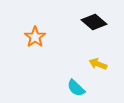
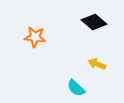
orange star: rotated 30 degrees counterclockwise
yellow arrow: moved 1 px left
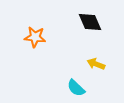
black diamond: moved 4 px left; rotated 25 degrees clockwise
yellow arrow: moved 1 px left
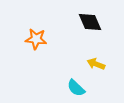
orange star: moved 1 px right, 2 px down
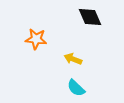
black diamond: moved 5 px up
yellow arrow: moved 23 px left, 5 px up
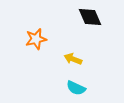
orange star: rotated 20 degrees counterclockwise
cyan semicircle: rotated 18 degrees counterclockwise
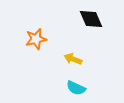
black diamond: moved 1 px right, 2 px down
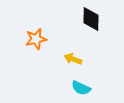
black diamond: rotated 25 degrees clockwise
cyan semicircle: moved 5 px right
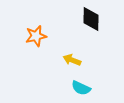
orange star: moved 3 px up
yellow arrow: moved 1 px left, 1 px down
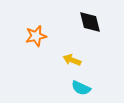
black diamond: moved 1 px left, 3 px down; rotated 15 degrees counterclockwise
